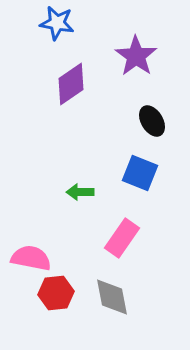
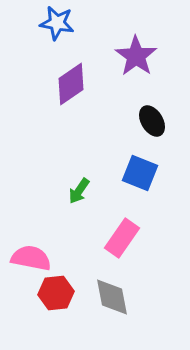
green arrow: moved 1 px left, 1 px up; rotated 56 degrees counterclockwise
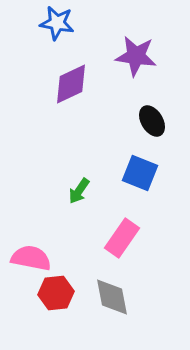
purple star: rotated 27 degrees counterclockwise
purple diamond: rotated 9 degrees clockwise
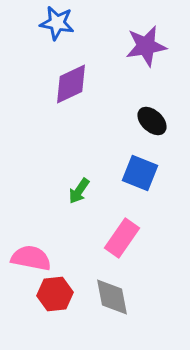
purple star: moved 10 px right, 10 px up; rotated 18 degrees counterclockwise
black ellipse: rotated 16 degrees counterclockwise
red hexagon: moved 1 px left, 1 px down
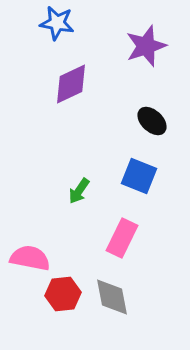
purple star: rotated 9 degrees counterclockwise
blue square: moved 1 px left, 3 px down
pink rectangle: rotated 9 degrees counterclockwise
pink semicircle: moved 1 px left
red hexagon: moved 8 px right
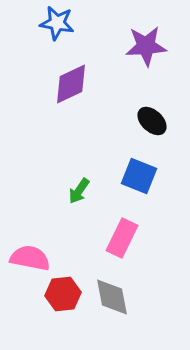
purple star: rotated 15 degrees clockwise
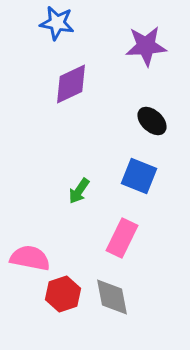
red hexagon: rotated 12 degrees counterclockwise
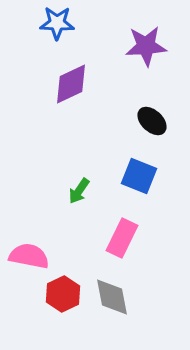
blue star: rotated 8 degrees counterclockwise
pink semicircle: moved 1 px left, 2 px up
red hexagon: rotated 8 degrees counterclockwise
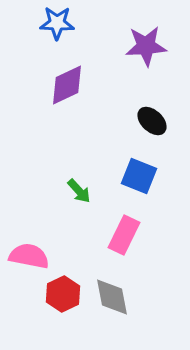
purple diamond: moved 4 px left, 1 px down
green arrow: rotated 76 degrees counterclockwise
pink rectangle: moved 2 px right, 3 px up
